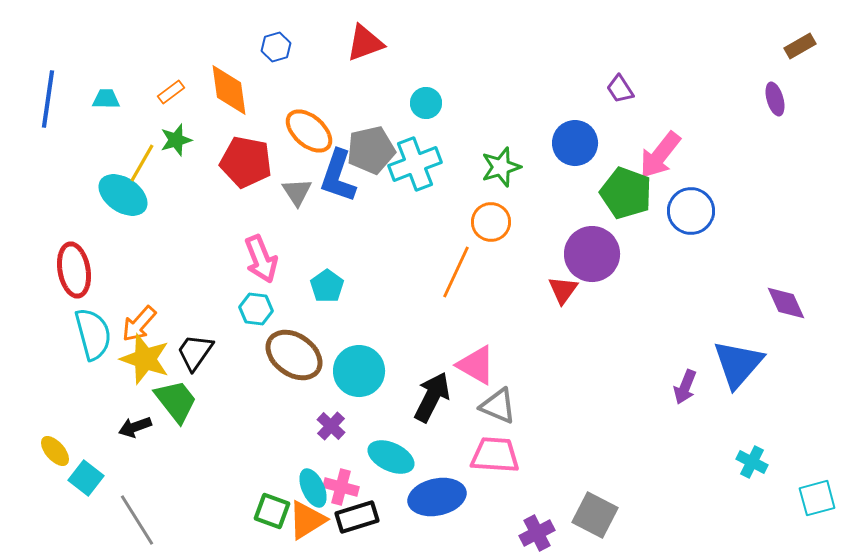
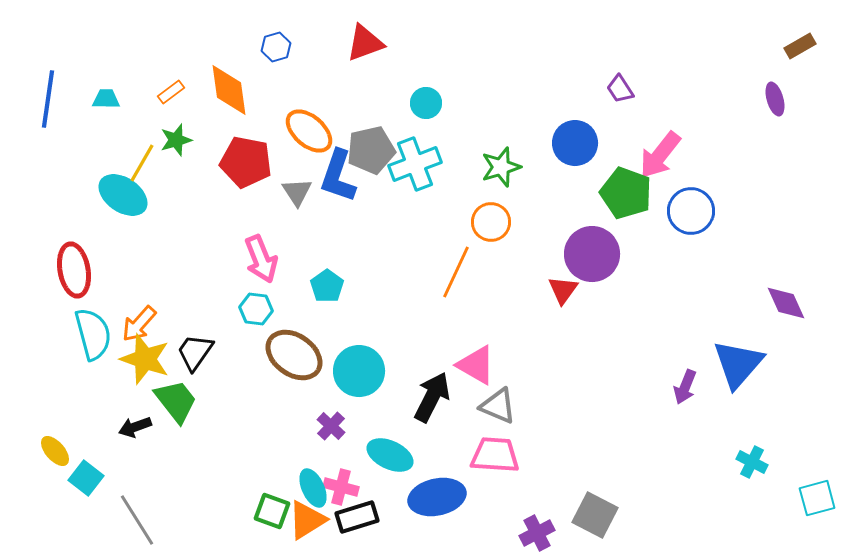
cyan ellipse at (391, 457): moved 1 px left, 2 px up
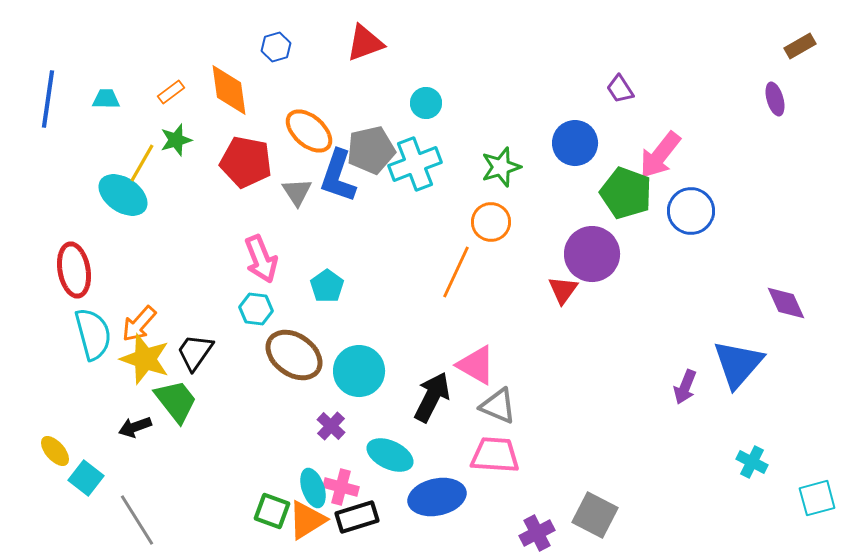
cyan ellipse at (313, 488): rotated 6 degrees clockwise
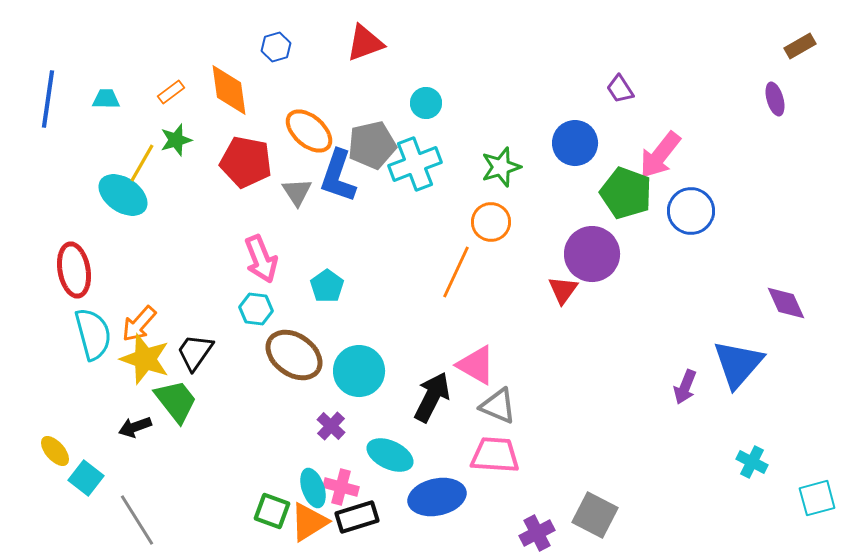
gray pentagon at (371, 150): moved 1 px right, 5 px up
orange triangle at (307, 520): moved 2 px right, 2 px down
